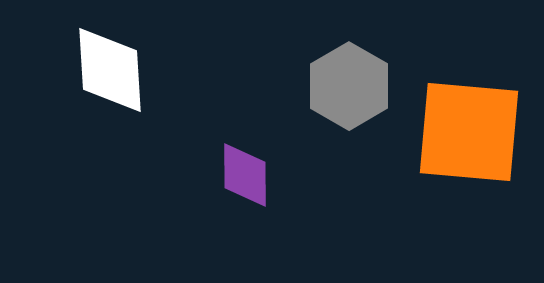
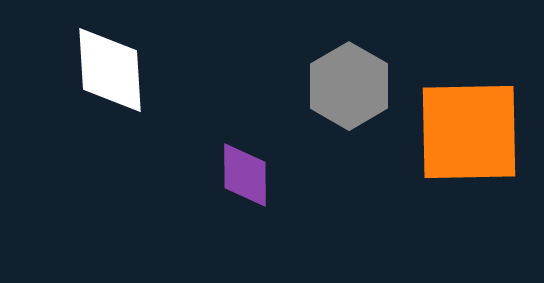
orange square: rotated 6 degrees counterclockwise
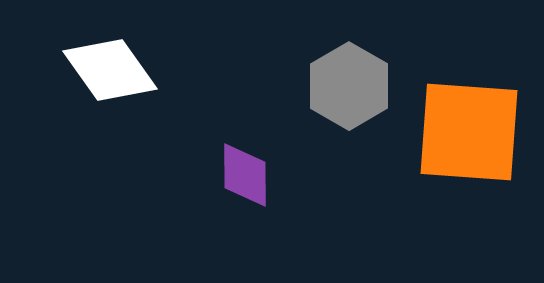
white diamond: rotated 32 degrees counterclockwise
orange square: rotated 5 degrees clockwise
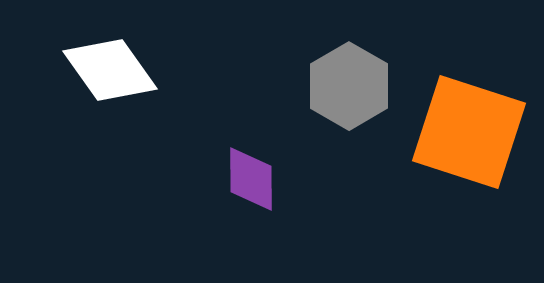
orange square: rotated 14 degrees clockwise
purple diamond: moved 6 px right, 4 px down
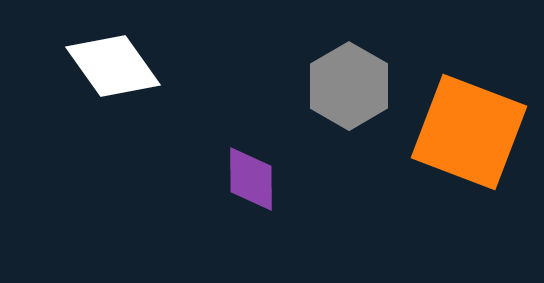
white diamond: moved 3 px right, 4 px up
orange square: rotated 3 degrees clockwise
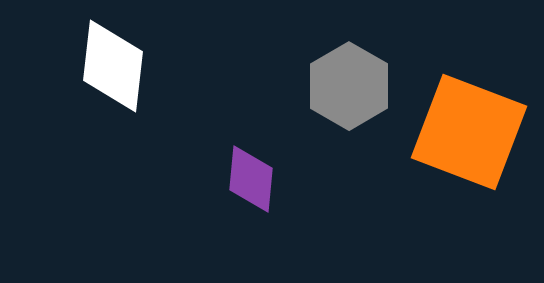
white diamond: rotated 42 degrees clockwise
purple diamond: rotated 6 degrees clockwise
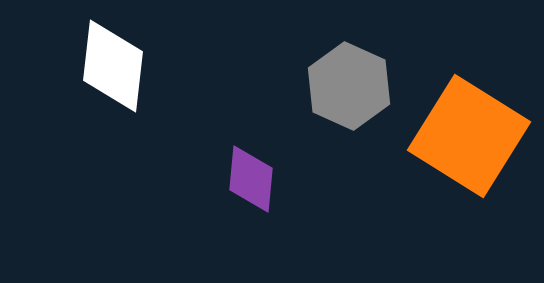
gray hexagon: rotated 6 degrees counterclockwise
orange square: moved 4 px down; rotated 11 degrees clockwise
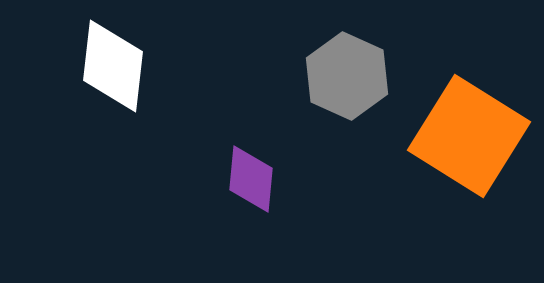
gray hexagon: moved 2 px left, 10 px up
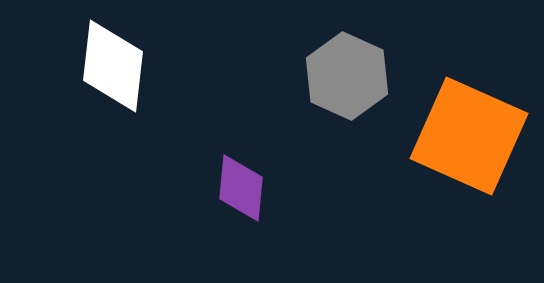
orange square: rotated 8 degrees counterclockwise
purple diamond: moved 10 px left, 9 px down
